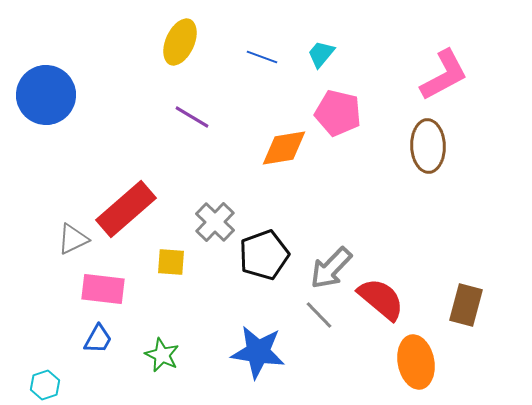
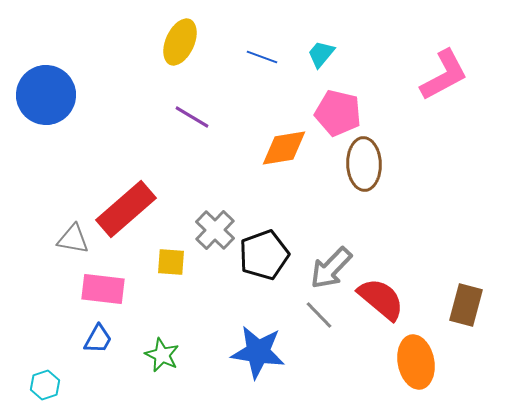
brown ellipse: moved 64 px left, 18 px down
gray cross: moved 8 px down
gray triangle: rotated 36 degrees clockwise
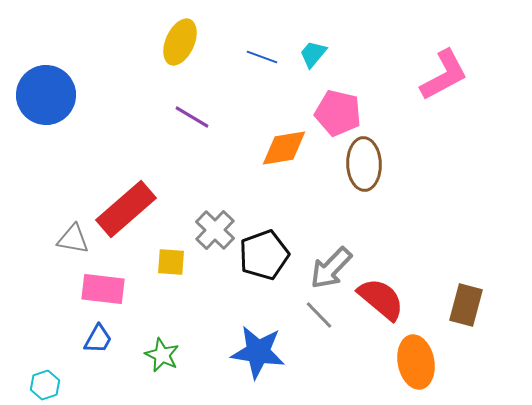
cyan trapezoid: moved 8 px left
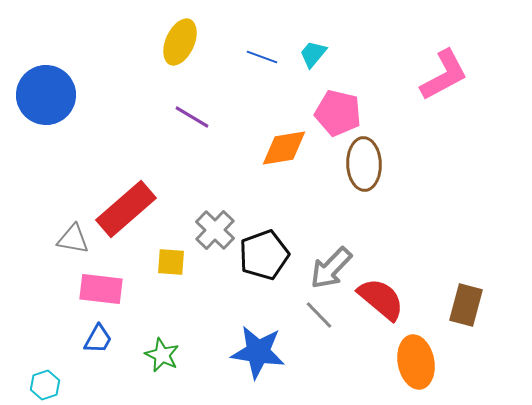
pink rectangle: moved 2 px left
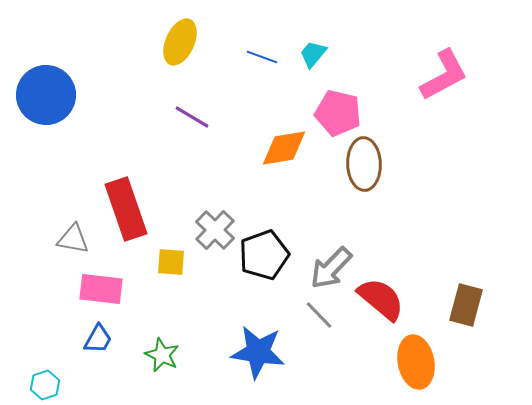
red rectangle: rotated 68 degrees counterclockwise
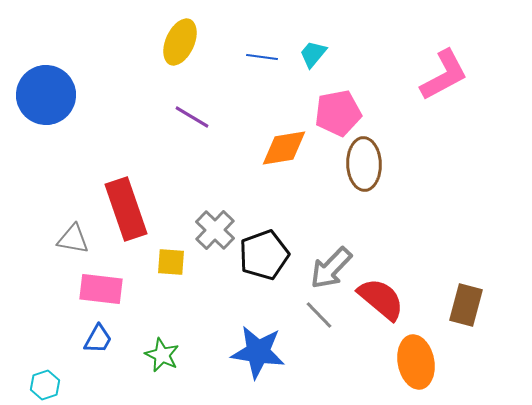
blue line: rotated 12 degrees counterclockwise
pink pentagon: rotated 24 degrees counterclockwise
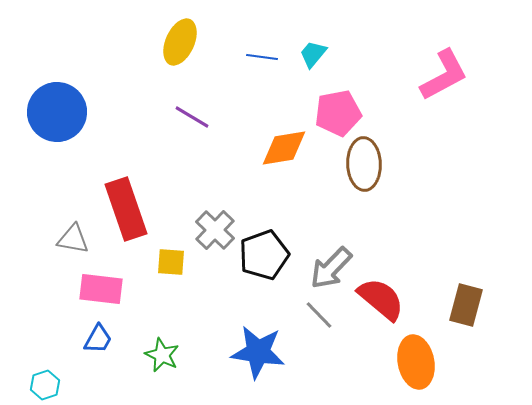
blue circle: moved 11 px right, 17 px down
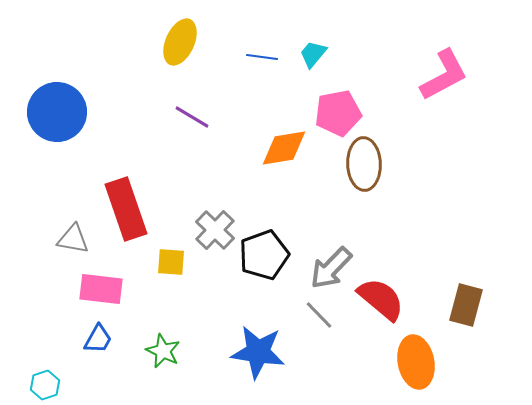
green star: moved 1 px right, 4 px up
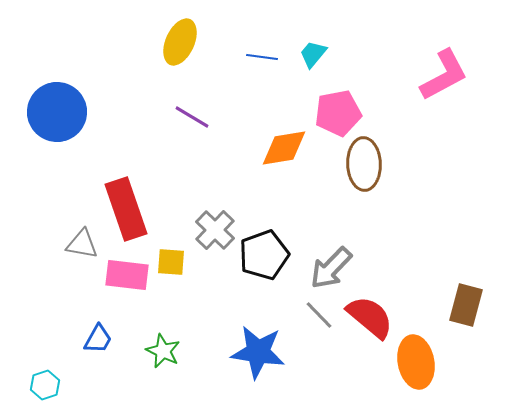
gray triangle: moved 9 px right, 5 px down
pink rectangle: moved 26 px right, 14 px up
red semicircle: moved 11 px left, 18 px down
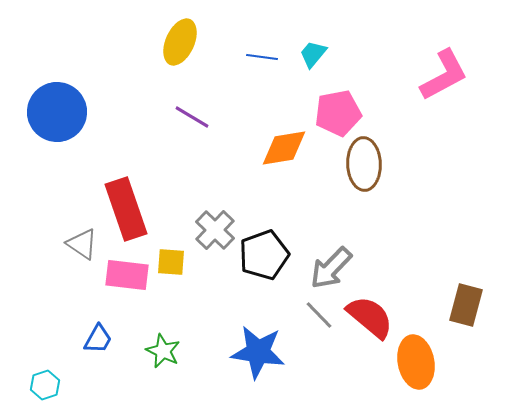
gray triangle: rotated 24 degrees clockwise
